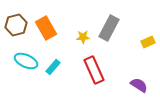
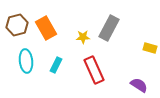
brown hexagon: moved 1 px right
yellow rectangle: moved 2 px right, 6 px down; rotated 40 degrees clockwise
cyan ellipse: rotated 60 degrees clockwise
cyan rectangle: moved 3 px right, 2 px up; rotated 14 degrees counterclockwise
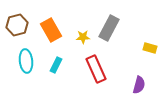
orange rectangle: moved 5 px right, 2 px down
red rectangle: moved 2 px right, 1 px up
purple semicircle: rotated 72 degrees clockwise
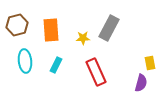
orange rectangle: rotated 25 degrees clockwise
yellow star: moved 1 px down
yellow rectangle: moved 15 px down; rotated 64 degrees clockwise
cyan ellipse: moved 1 px left
red rectangle: moved 3 px down
purple semicircle: moved 2 px right, 2 px up
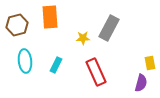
orange rectangle: moved 1 px left, 13 px up
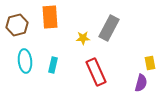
cyan rectangle: moved 3 px left; rotated 14 degrees counterclockwise
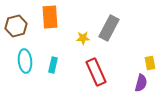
brown hexagon: moved 1 px left, 1 px down
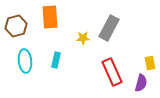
cyan rectangle: moved 3 px right, 5 px up
red rectangle: moved 16 px right
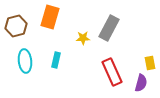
orange rectangle: rotated 20 degrees clockwise
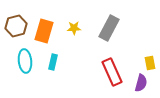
orange rectangle: moved 6 px left, 14 px down
yellow star: moved 9 px left, 10 px up
cyan rectangle: moved 3 px left, 2 px down
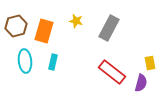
yellow star: moved 2 px right, 7 px up; rotated 16 degrees clockwise
red rectangle: rotated 28 degrees counterclockwise
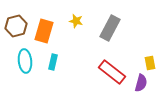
gray rectangle: moved 1 px right
